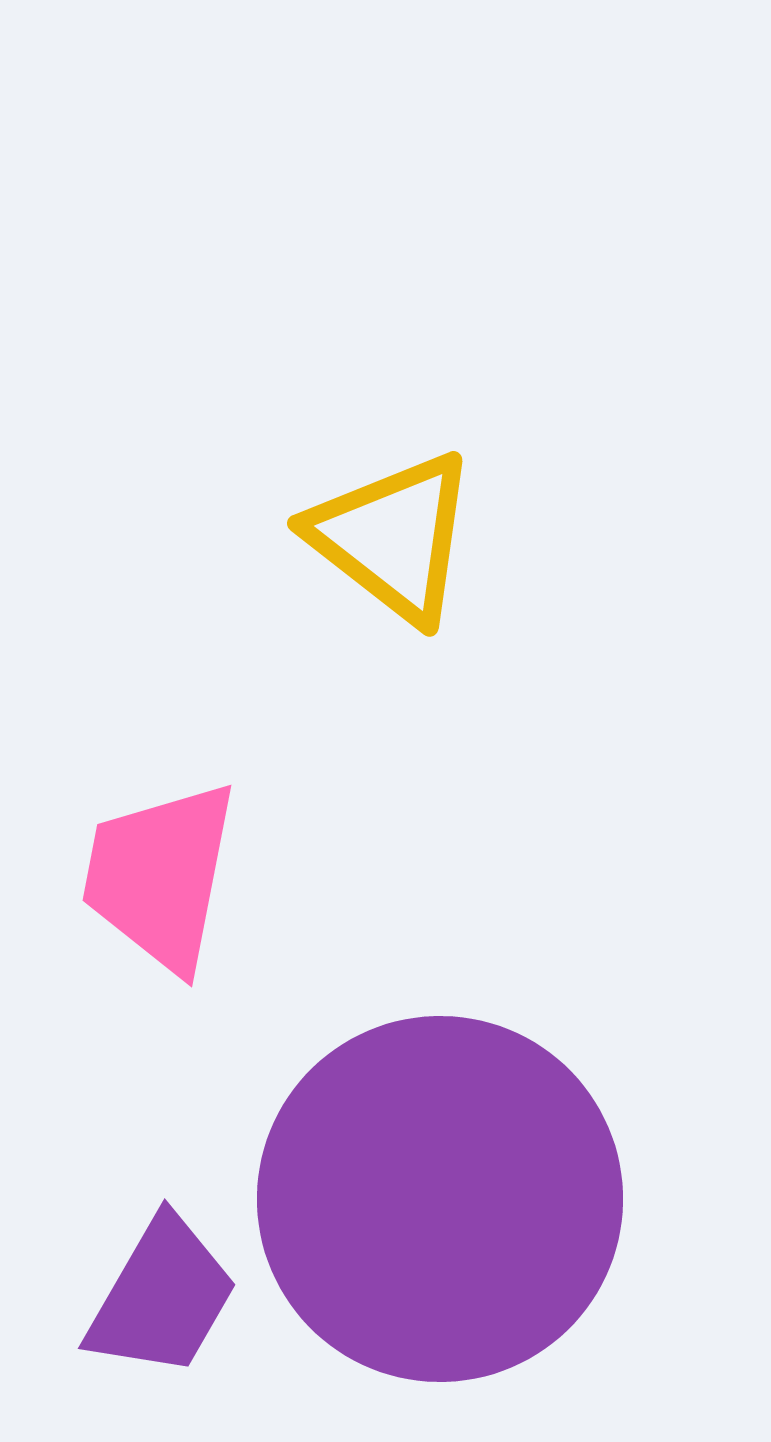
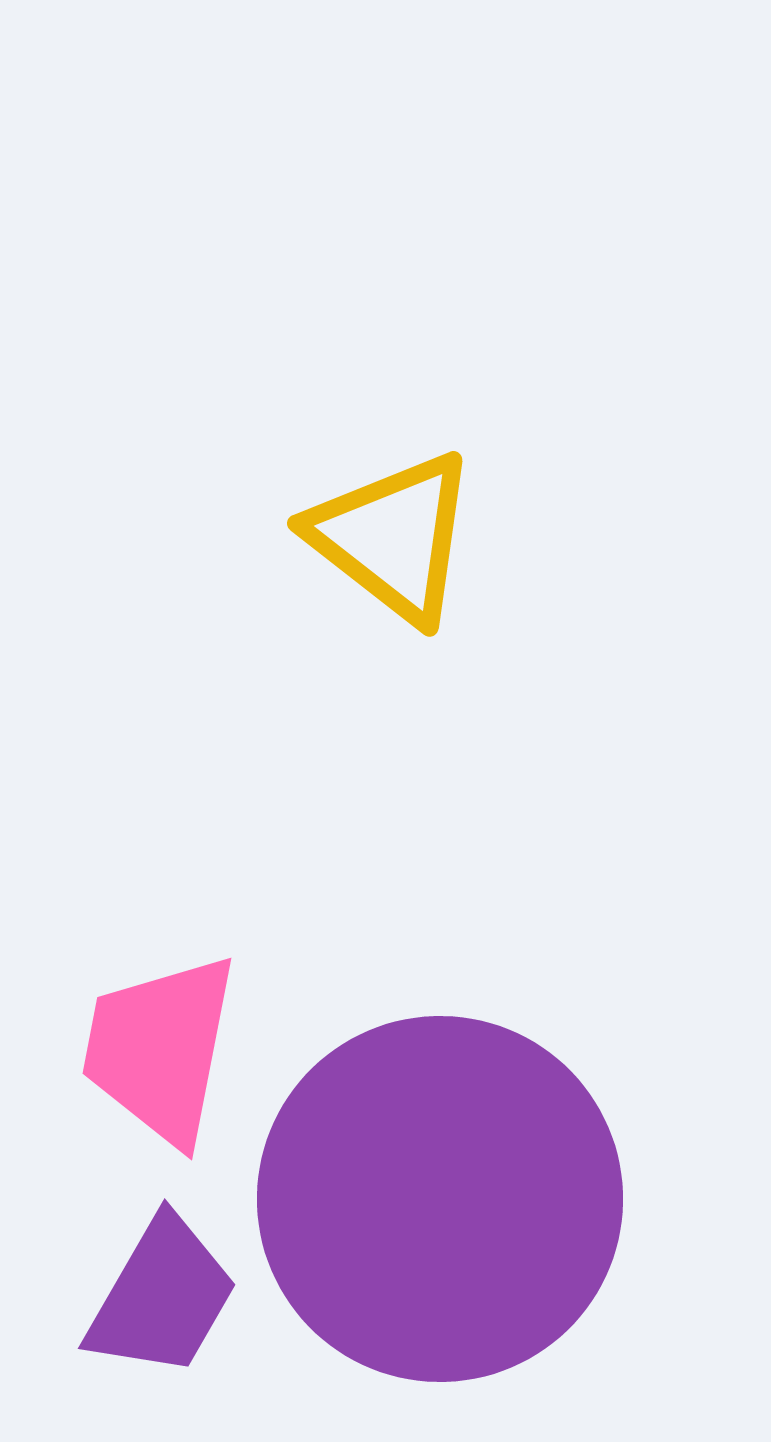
pink trapezoid: moved 173 px down
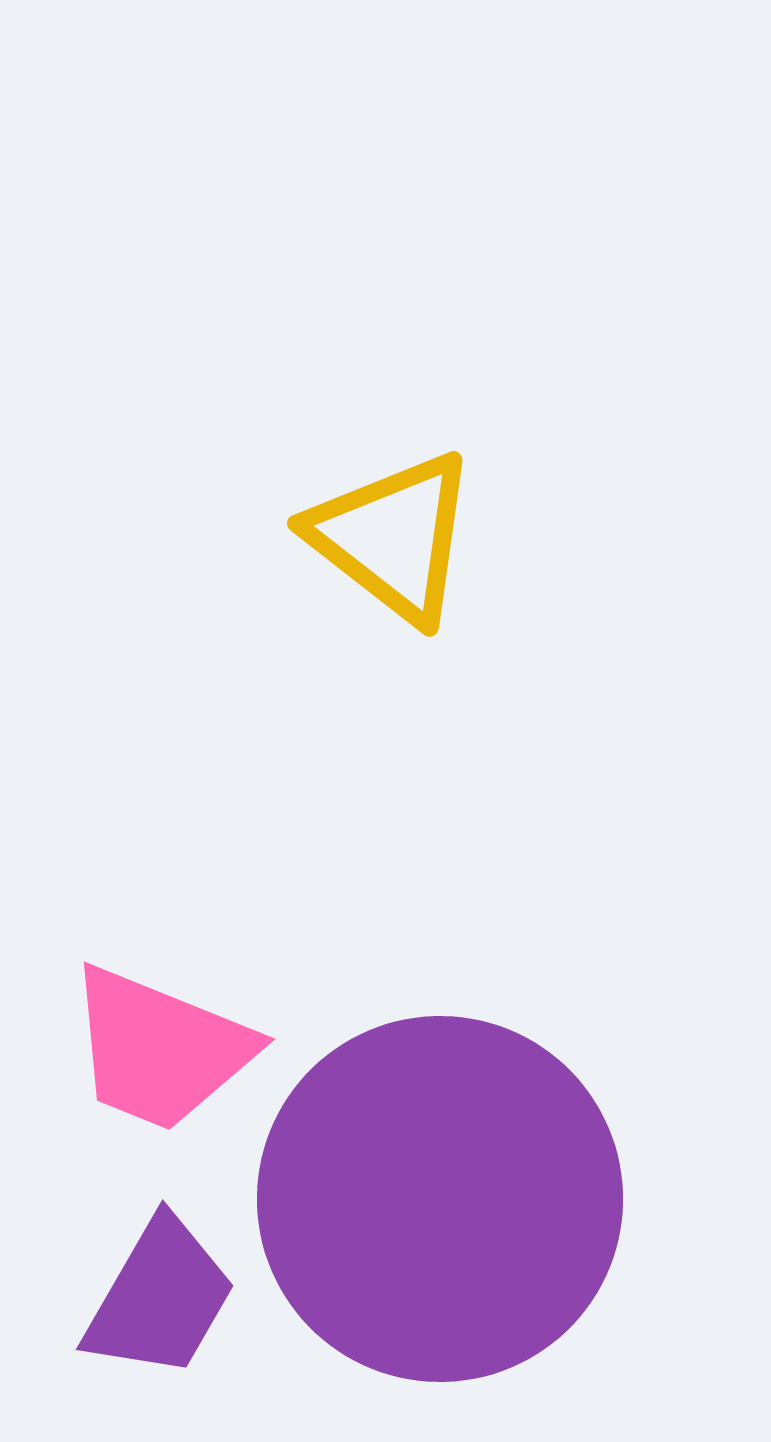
pink trapezoid: rotated 79 degrees counterclockwise
purple trapezoid: moved 2 px left, 1 px down
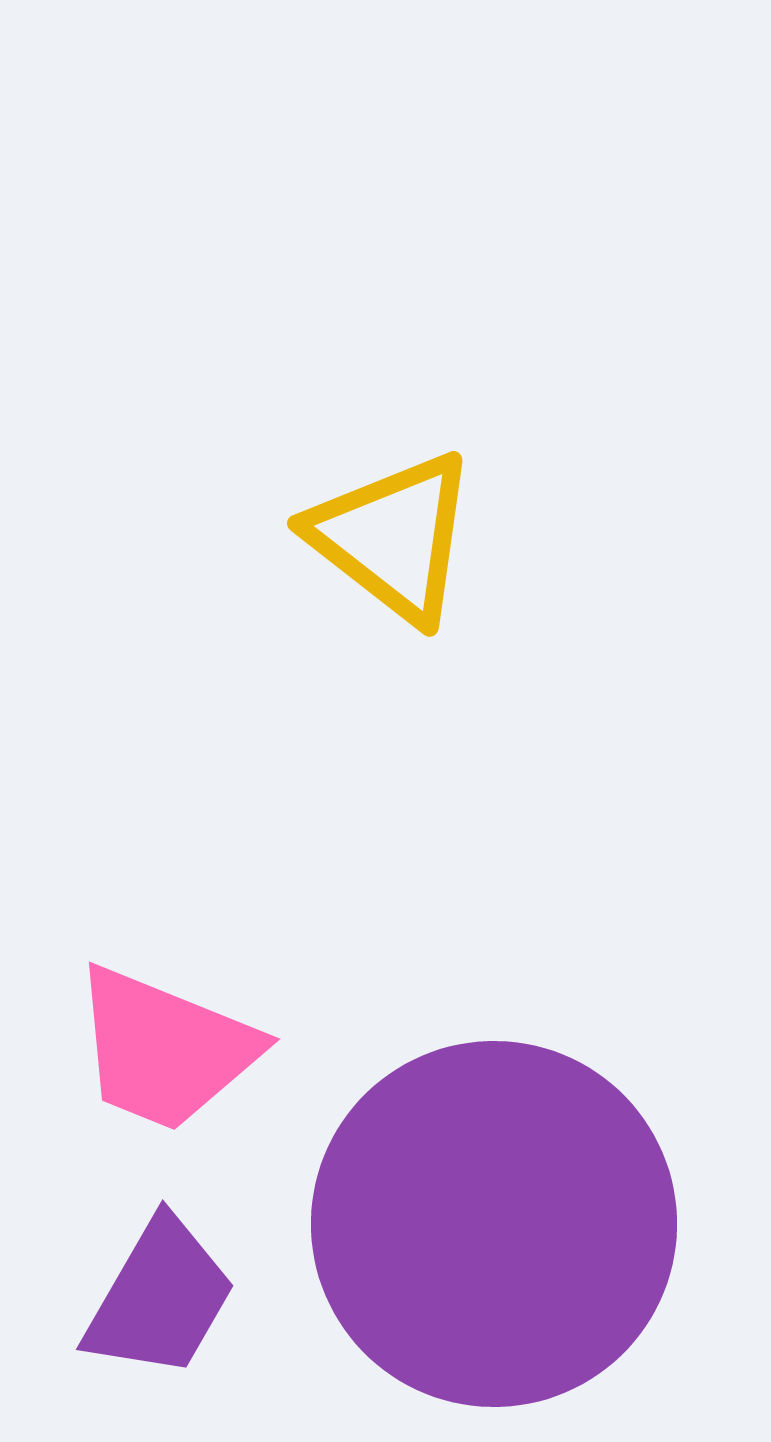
pink trapezoid: moved 5 px right
purple circle: moved 54 px right, 25 px down
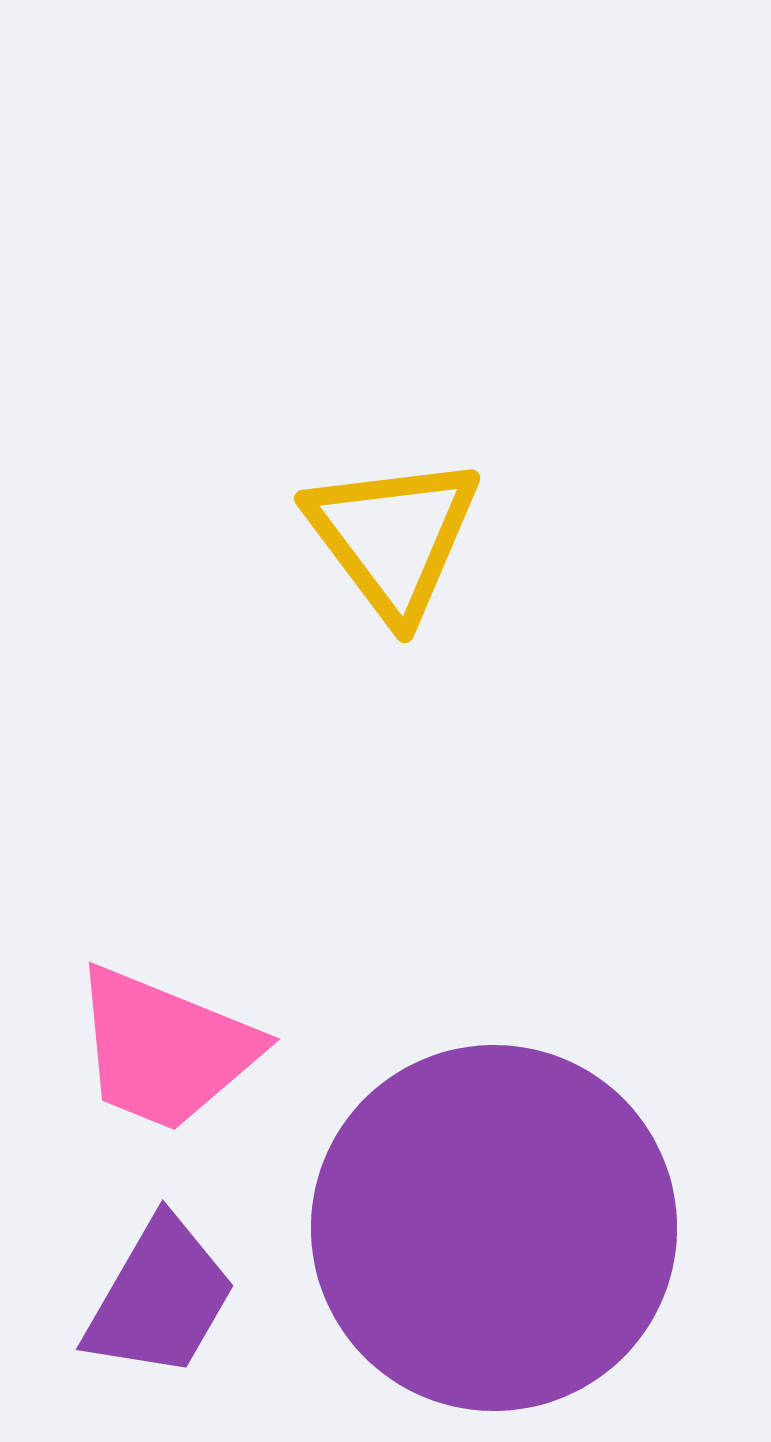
yellow triangle: rotated 15 degrees clockwise
purple circle: moved 4 px down
